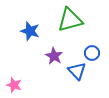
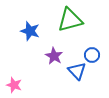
blue circle: moved 2 px down
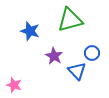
blue circle: moved 2 px up
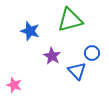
purple star: moved 2 px left
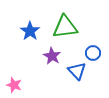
green triangle: moved 5 px left, 7 px down; rotated 8 degrees clockwise
blue star: rotated 18 degrees clockwise
blue circle: moved 1 px right
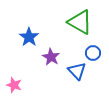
green triangle: moved 15 px right, 5 px up; rotated 36 degrees clockwise
blue star: moved 1 px left, 6 px down
purple star: moved 1 px left, 1 px down
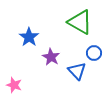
blue circle: moved 1 px right
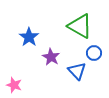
green triangle: moved 4 px down
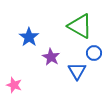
blue triangle: rotated 12 degrees clockwise
